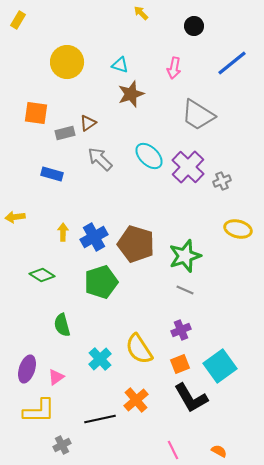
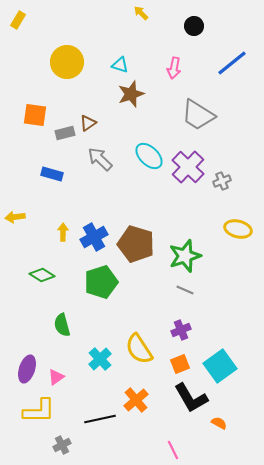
orange square at (36, 113): moved 1 px left, 2 px down
orange semicircle at (219, 451): moved 28 px up
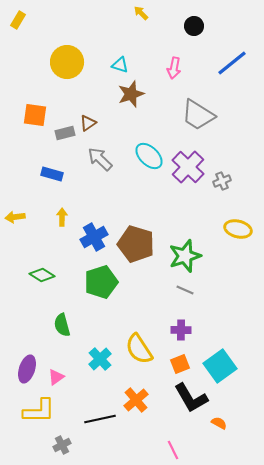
yellow arrow at (63, 232): moved 1 px left, 15 px up
purple cross at (181, 330): rotated 24 degrees clockwise
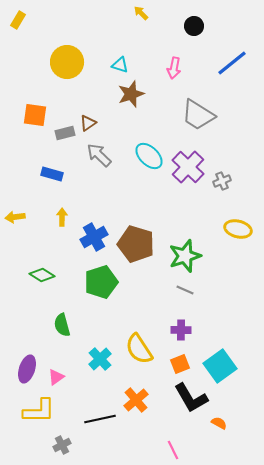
gray arrow at (100, 159): moved 1 px left, 4 px up
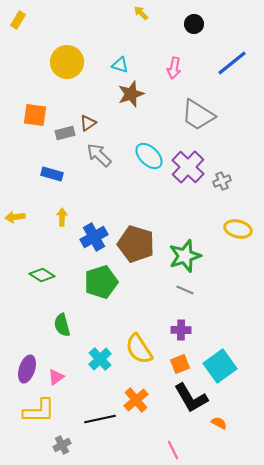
black circle at (194, 26): moved 2 px up
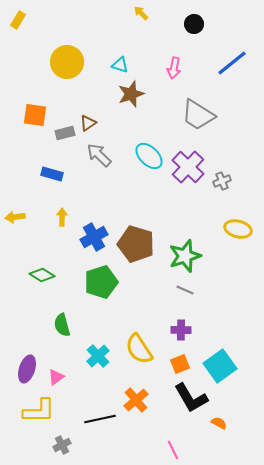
cyan cross at (100, 359): moved 2 px left, 3 px up
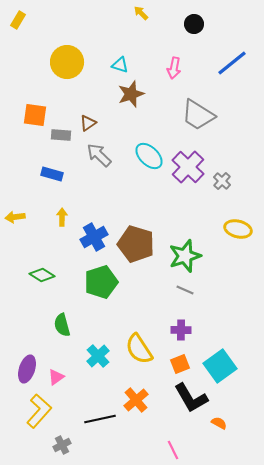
gray rectangle at (65, 133): moved 4 px left, 2 px down; rotated 18 degrees clockwise
gray cross at (222, 181): rotated 24 degrees counterclockwise
yellow L-shape at (39, 411): rotated 48 degrees counterclockwise
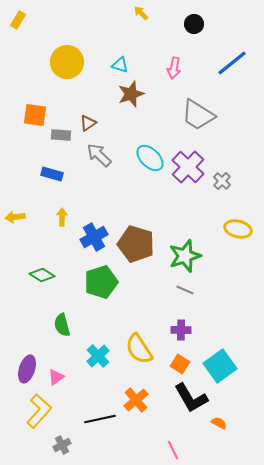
cyan ellipse at (149, 156): moved 1 px right, 2 px down
orange square at (180, 364): rotated 36 degrees counterclockwise
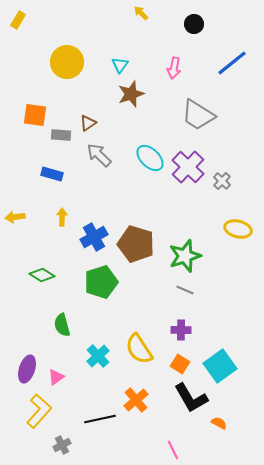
cyan triangle at (120, 65): rotated 48 degrees clockwise
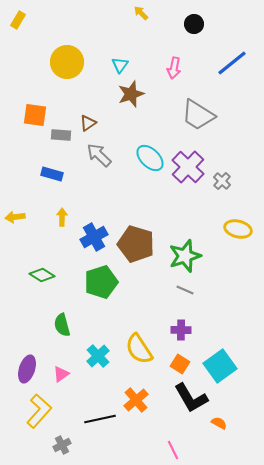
pink triangle at (56, 377): moved 5 px right, 3 px up
